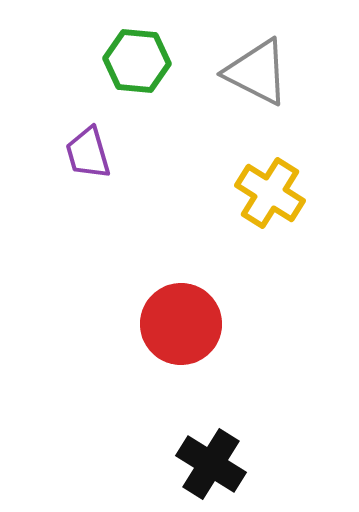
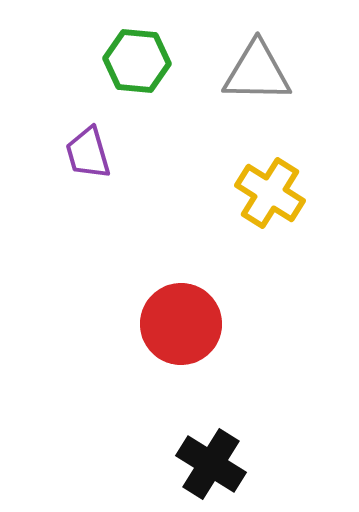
gray triangle: rotated 26 degrees counterclockwise
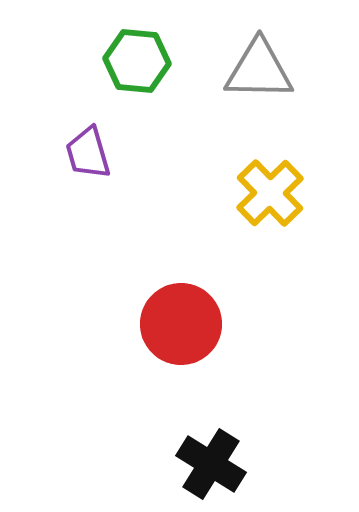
gray triangle: moved 2 px right, 2 px up
yellow cross: rotated 14 degrees clockwise
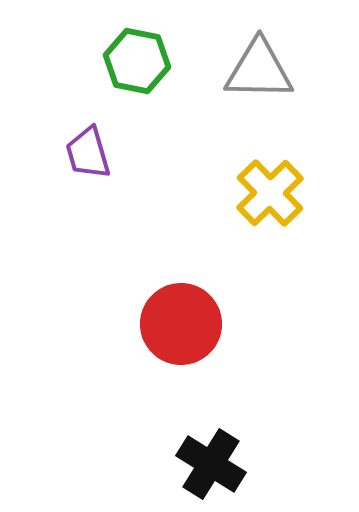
green hexagon: rotated 6 degrees clockwise
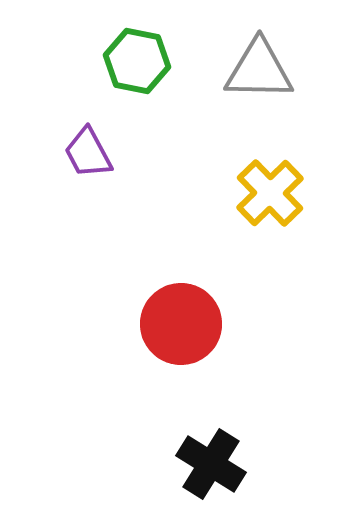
purple trapezoid: rotated 12 degrees counterclockwise
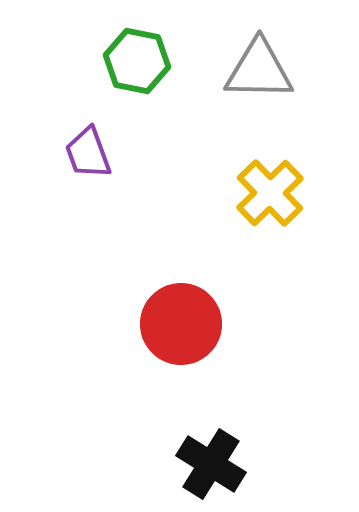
purple trapezoid: rotated 8 degrees clockwise
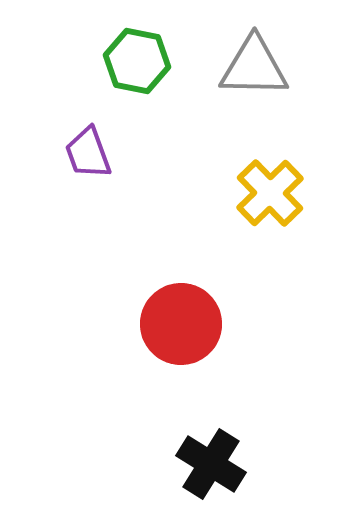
gray triangle: moved 5 px left, 3 px up
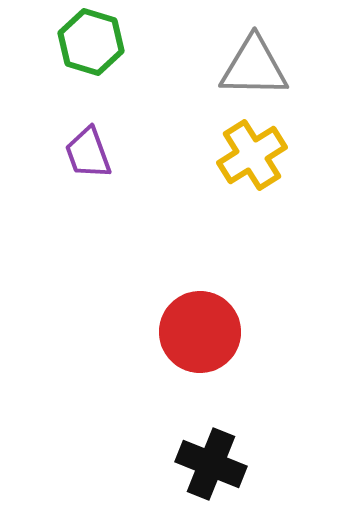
green hexagon: moved 46 px left, 19 px up; rotated 6 degrees clockwise
yellow cross: moved 18 px left, 38 px up; rotated 12 degrees clockwise
red circle: moved 19 px right, 8 px down
black cross: rotated 10 degrees counterclockwise
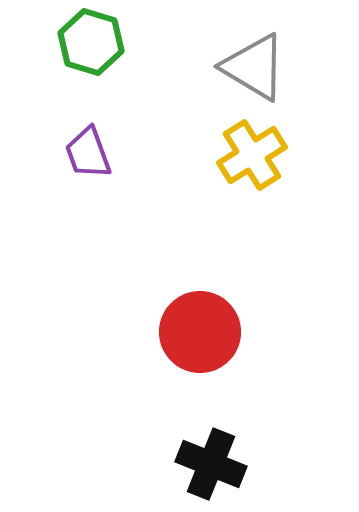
gray triangle: rotated 30 degrees clockwise
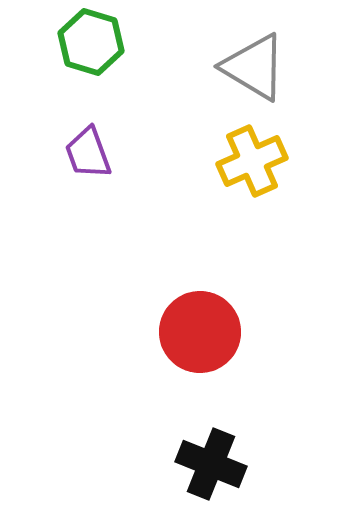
yellow cross: moved 6 px down; rotated 8 degrees clockwise
